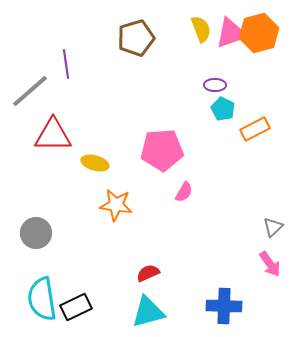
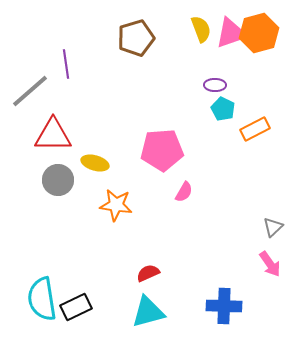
gray circle: moved 22 px right, 53 px up
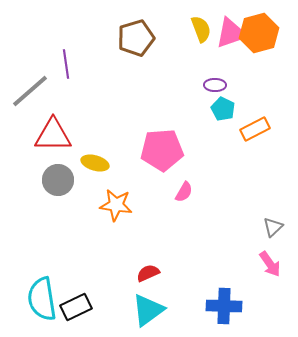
cyan triangle: moved 2 px up; rotated 21 degrees counterclockwise
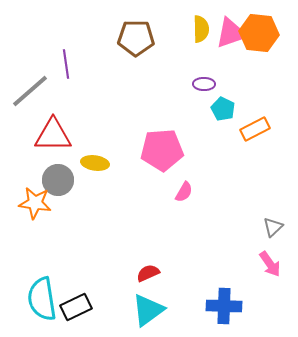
yellow semicircle: rotated 20 degrees clockwise
orange hexagon: rotated 21 degrees clockwise
brown pentagon: rotated 18 degrees clockwise
purple ellipse: moved 11 px left, 1 px up
yellow ellipse: rotated 8 degrees counterclockwise
orange star: moved 81 px left, 2 px up
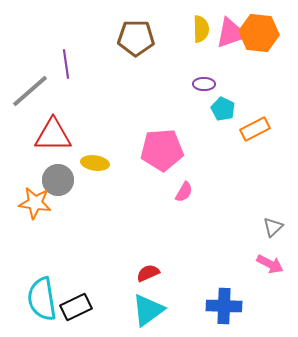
pink arrow: rotated 28 degrees counterclockwise
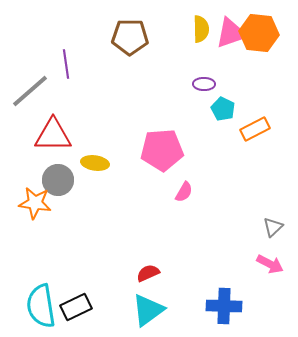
brown pentagon: moved 6 px left, 1 px up
cyan semicircle: moved 1 px left, 7 px down
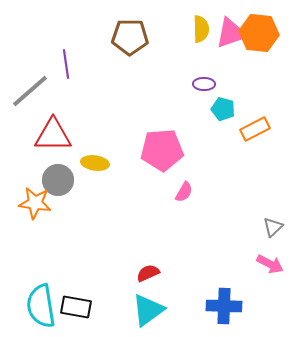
cyan pentagon: rotated 10 degrees counterclockwise
black rectangle: rotated 36 degrees clockwise
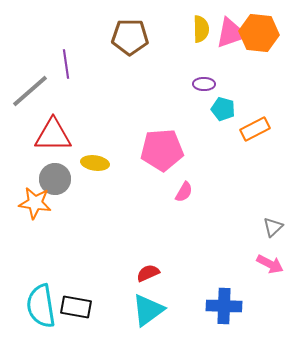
gray circle: moved 3 px left, 1 px up
